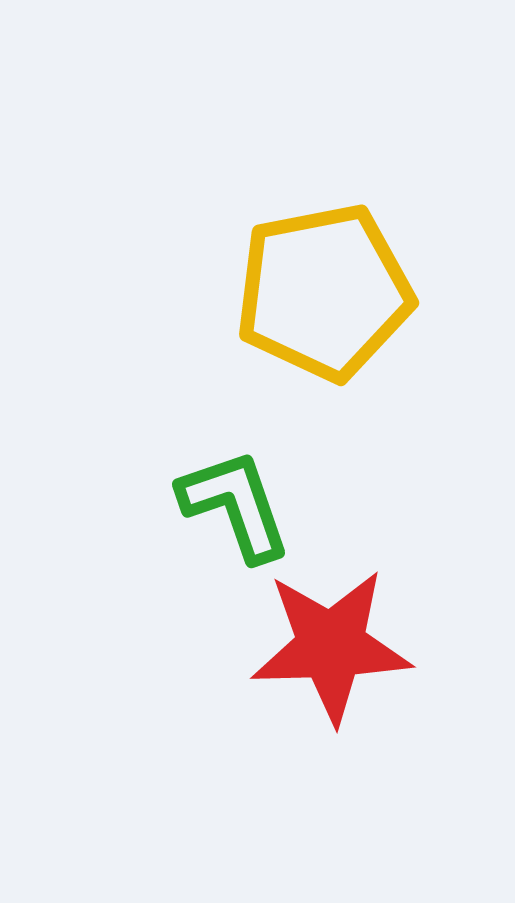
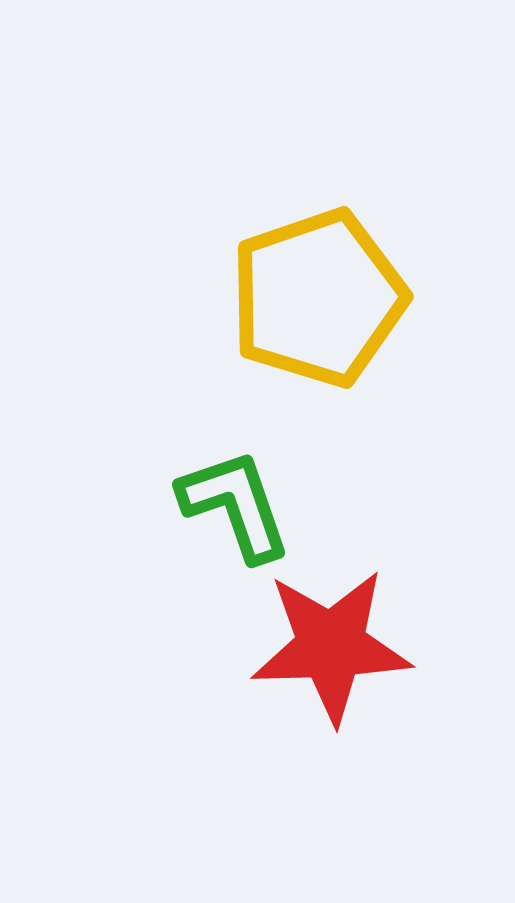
yellow pentagon: moved 6 px left, 6 px down; rotated 8 degrees counterclockwise
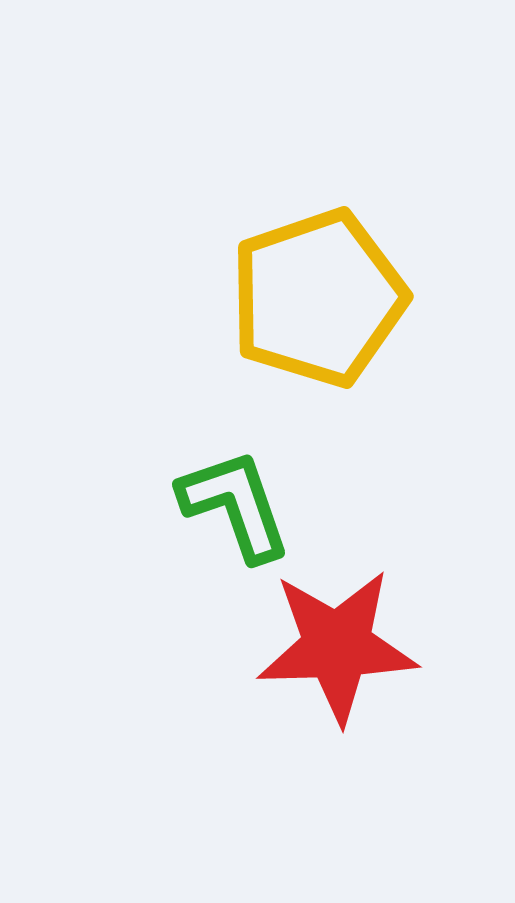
red star: moved 6 px right
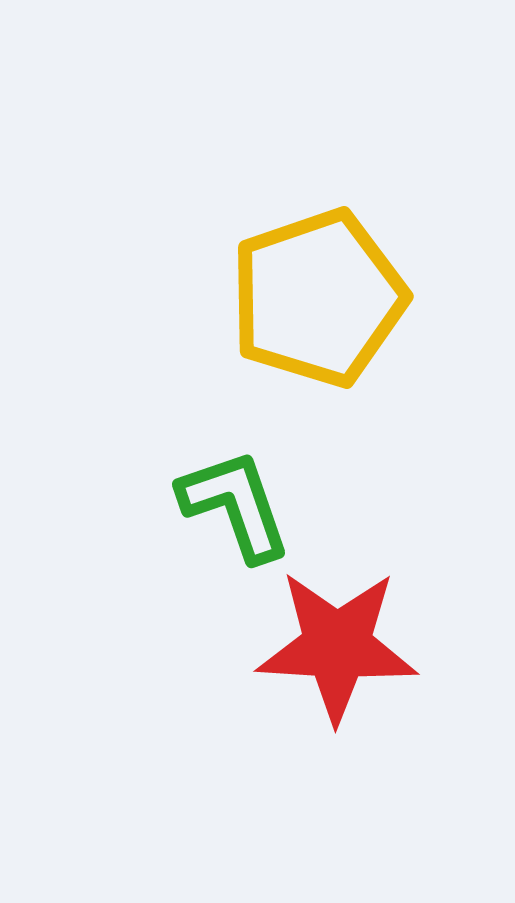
red star: rotated 5 degrees clockwise
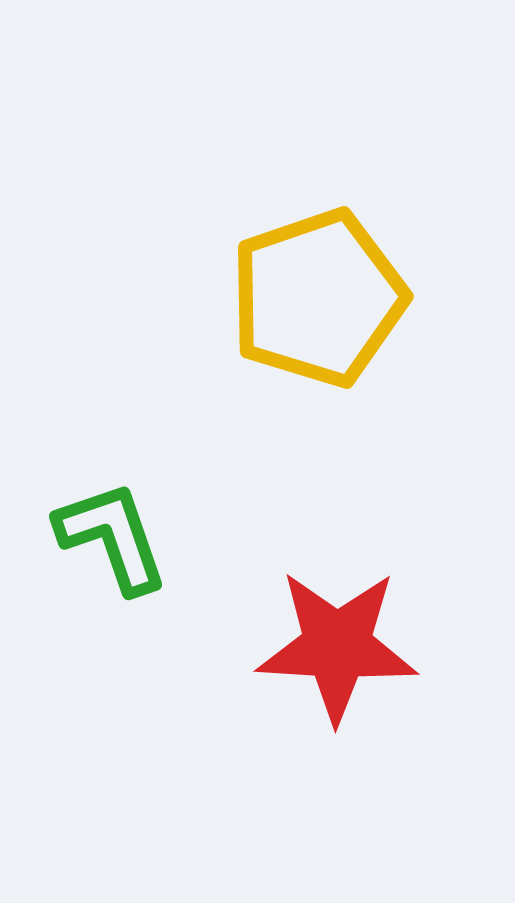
green L-shape: moved 123 px left, 32 px down
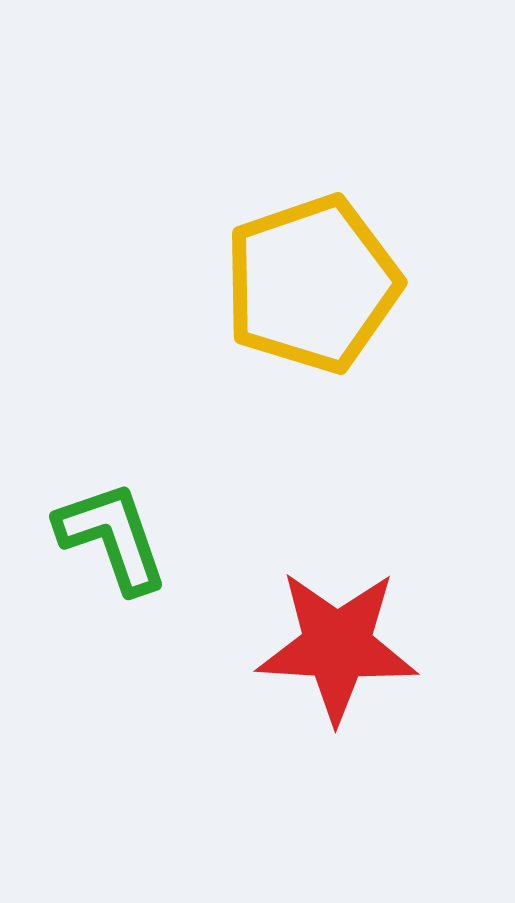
yellow pentagon: moved 6 px left, 14 px up
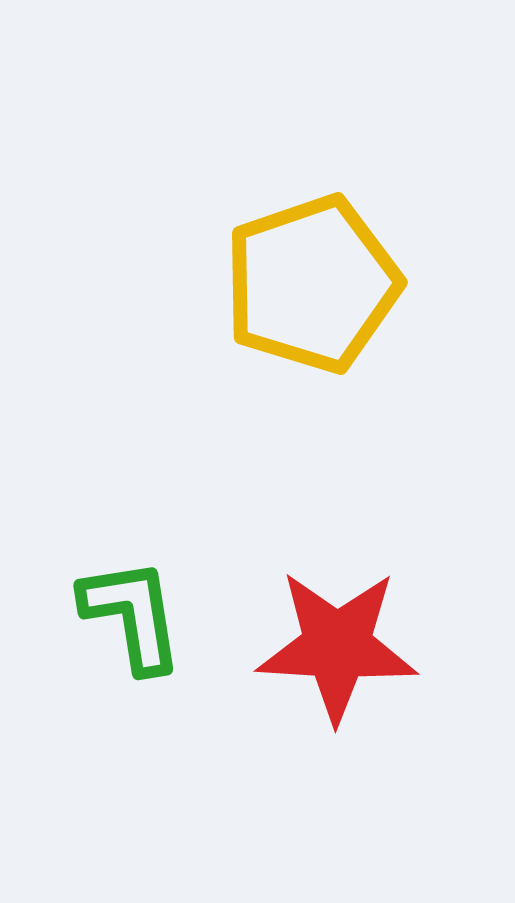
green L-shape: moved 20 px right, 78 px down; rotated 10 degrees clockwise
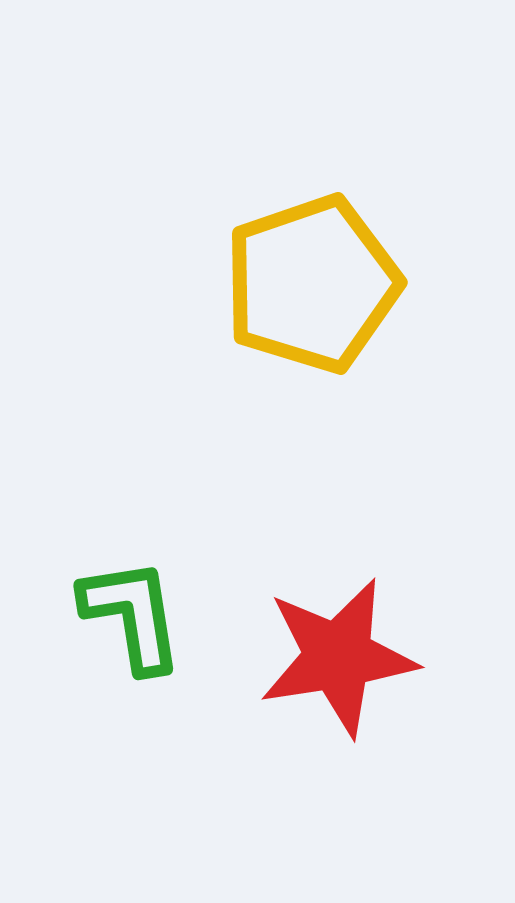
red star: moved 1 px right, 11 px down; rotated 12 degrees counterclockwise
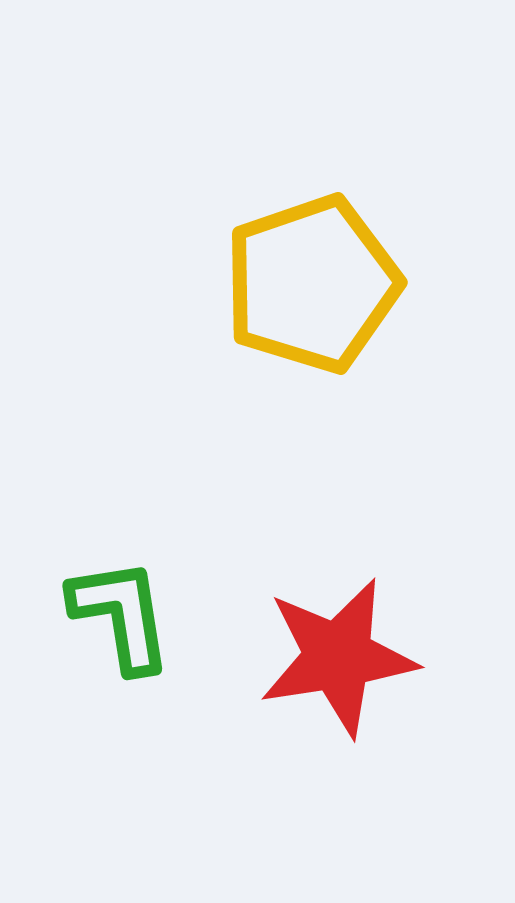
green L-shape: moved 11 px left
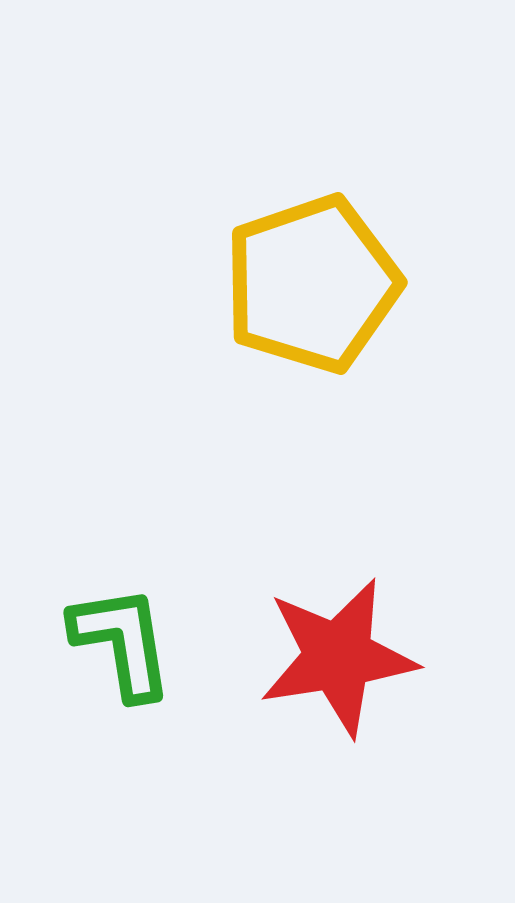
green L-shape: moved 1 px right, 27 px down
